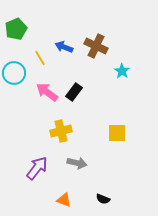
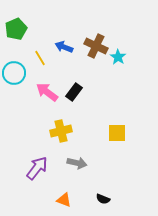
cyan star: moved 4 px left, 14 px up
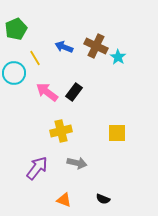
yellow line: moved 5 px left
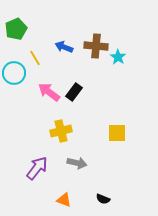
brown cross: rotated 20 degrees counterclockwise
pink arrow: moved 2 px right
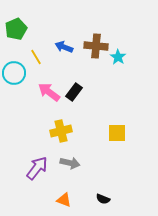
yellow line: moved 1 px right, 1 px up
gray arrow: moved 7 px left
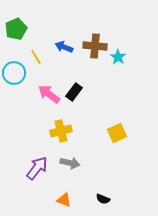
brown cross: moved 1 px left
pink arrow: moved 2 px down
yellow square: rotated 24 degrees counterclockwise
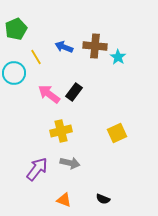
purple arrow: moved 1 px down
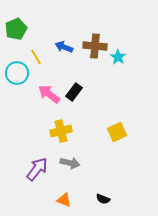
cyan circle: moved 3 px right
yellow square: moved 1 px up
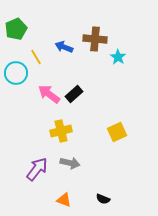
brown cross: moved 7 px up
cyan circle: moved 1 px left
black rectangle: moved 2 px down; rotated 12 degrees clockwise
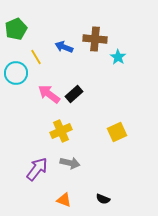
yellow cross: rotated 10 degrees counterclockwise
